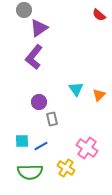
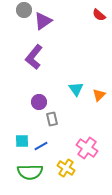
purple triangle: moved 4 px right, 7 px up
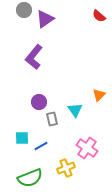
red semicircle: moved 1 px down
purple triangle: moved 2 px right, 2 px up
cyan triangle: moved 1 px left, 21 px down
cyan square: moved 3 px up
yellow cross: rotated 36 degrees clockwise
green semicircle: moved 6 px down; rotated 20 degrees counterclockwise
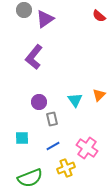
cyan triangle: moved 10 px up
blue line: moved 12 px right
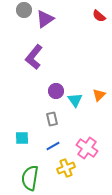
purple circle: moved 17 px right, 11 px up
green semicircle: rotated 120 degrees clockwise
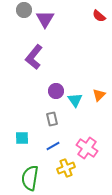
purple triangle: rotated 24 degrees counterclockwise
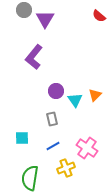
orange triangle: moved 4 px left
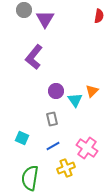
red semicircle: rotated 120 degrees counterclockwise
orange triangle: moved 3 px left, 4 px up
cyan square: rotated 24 degrees clockwise
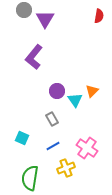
purple circle: moved 1 px right
gray rectangle: rotated 16 degrees counterclockwise
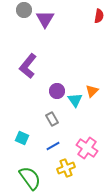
purple L-shape: moved 6 px left, 9 px down
green semicircle: rotated 135 degrees clockwise
